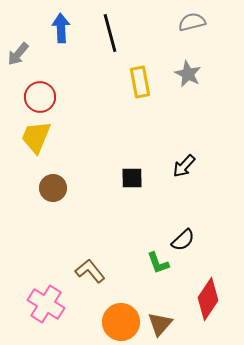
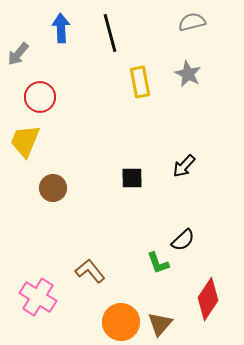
yellow trapezoid: moved 11 px left, 4 px down
pink cross: moved 8 px left, 7 px up
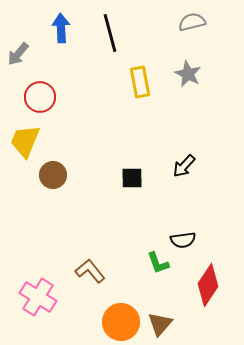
brown circle: moved 13 px up
black semicircle: rotated 35 degrees clockwise
red diamond: moved 14 px up
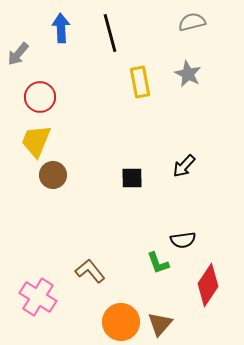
yellow trapezoid: moved 11 px right
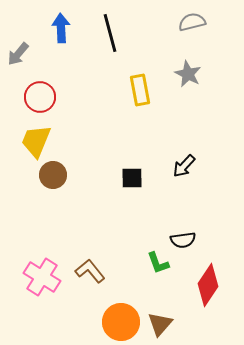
yellow rectangle: moved 8 px down
pink cross: moved 4 px right, 20 px up
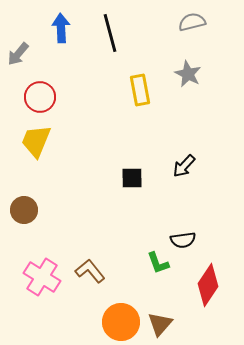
brown circle: moved 29 px left, 35 px down
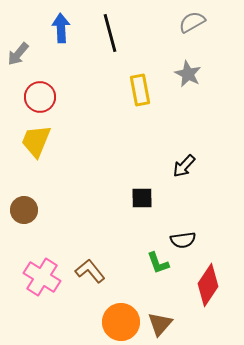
gray semicircle: rotated 16 degrees counterclockwise
black square: moved 10 px right, 20 px down
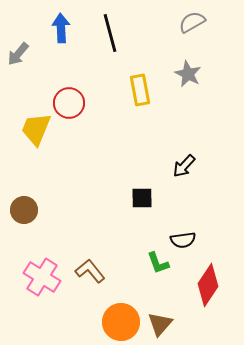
red circle: moved 29 px right, 6 px down
yellow trapezoid: moved 12 px up
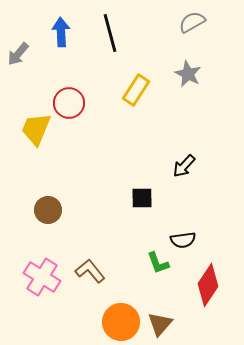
blue arrow: moved 4 px down
yellow rectangle: moved 4 px left; rotated 44 degrees clockwise
brown circle: moved 24 px right
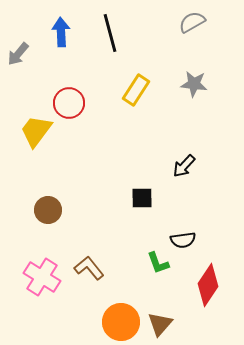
gray star: moved 6 px right, 10 px down; rotated 20 degrees counterclockwise
yellow trapezoid: moved 2 px down; rotated 15 degrees clockwise
brown L-shape: moved 1 px left, 3 px up
